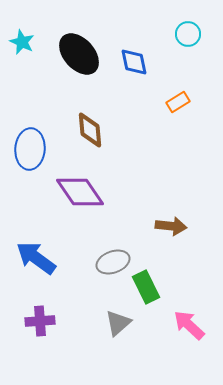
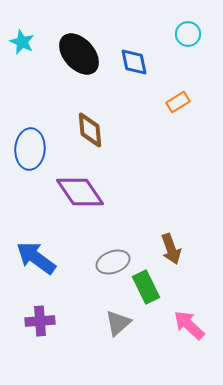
brown arrow: moved 23 px down; rotated 64 degrees clockwise
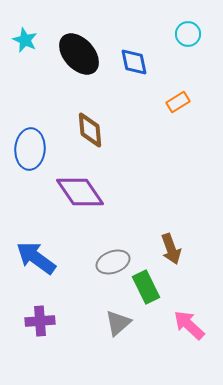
cyan star: moved 3 px right, 2 px up
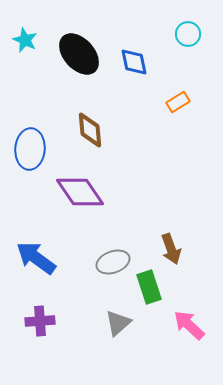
green rectangle: moved 3 px right; rotated 8 degrees clockwise
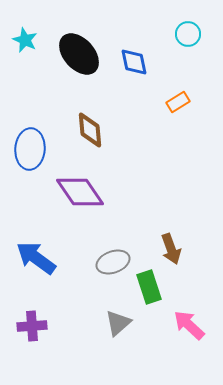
purple cross: moved 8 px left, 5 px down
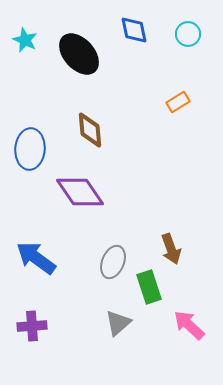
blue diamond: moved 32 px up
gray ellipse: rotated 48 degrees counterclockwise
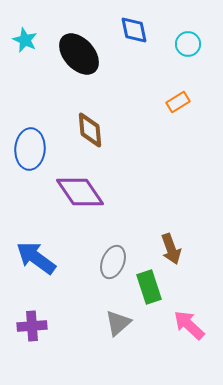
cyan circle: moved 10 px down
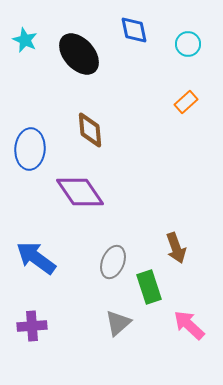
orange rectangle: moved 8 px right; rotated 10 degrees counterclockwise
brown arrow: moved 5 px right, 1 px up
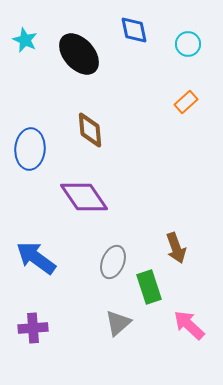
purple diamond: moved 4 px right, 5 px down
purple cross: moved 1 px right, 2 px down
